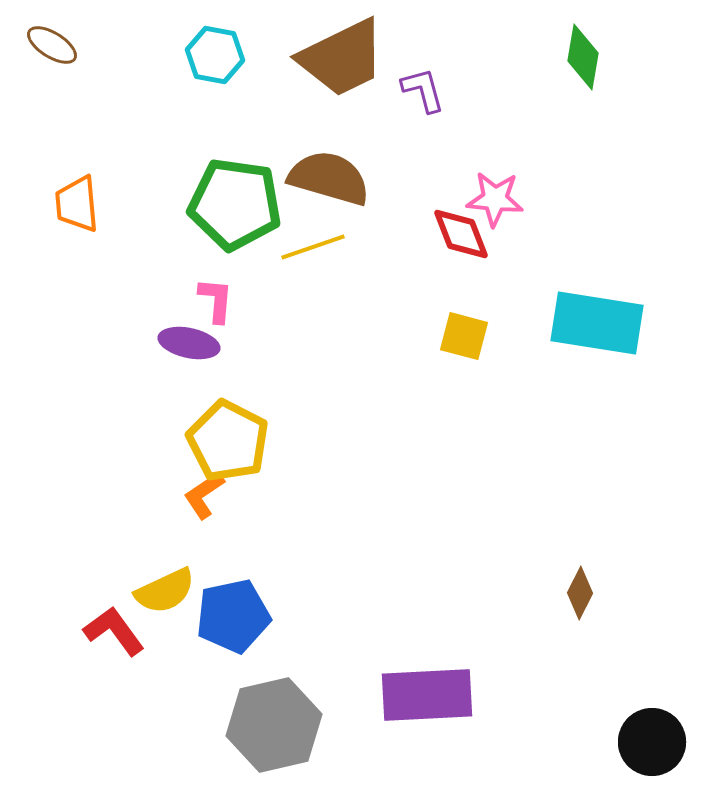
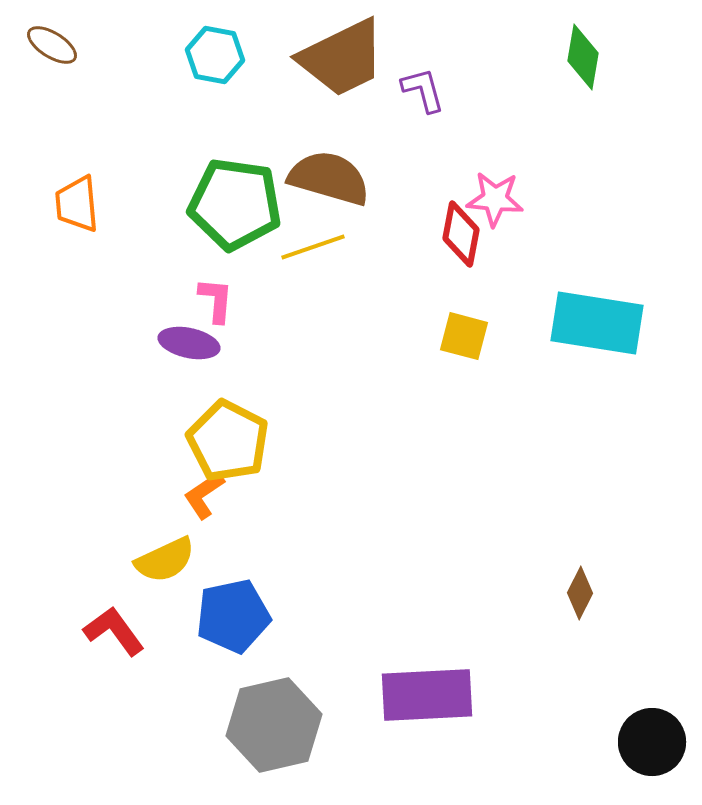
red diamond: rotated 32 degrees clockwise
yellow semicircle: moved 31 px up
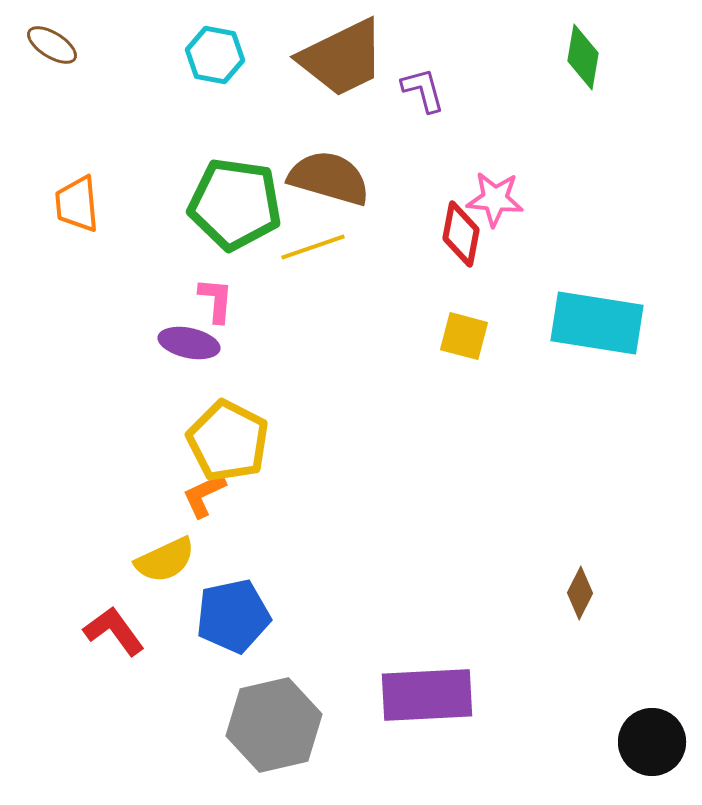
orange L-shape: rotated 9 degrees clockwise
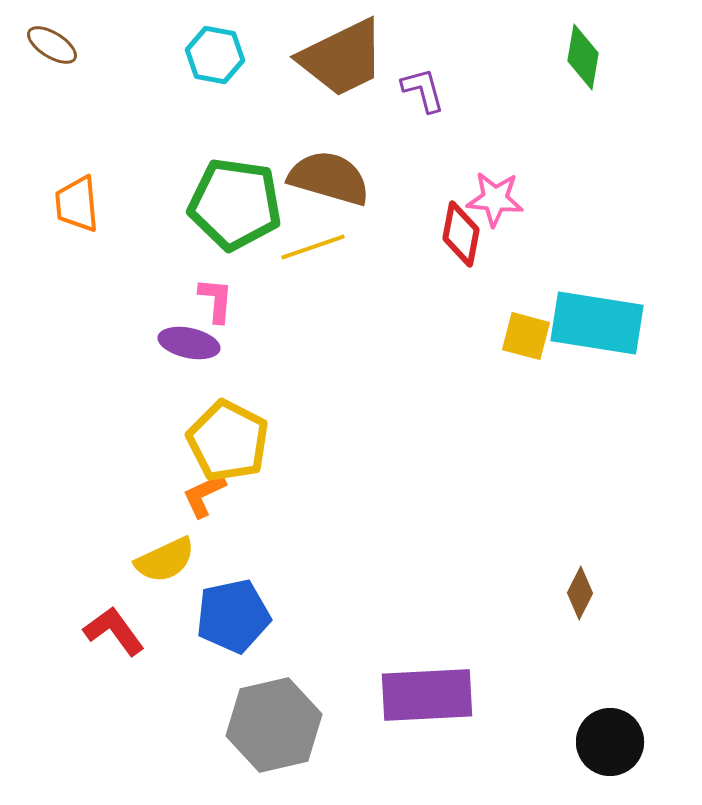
yellow square: moved 62 px right
black circle: moved 42 px left
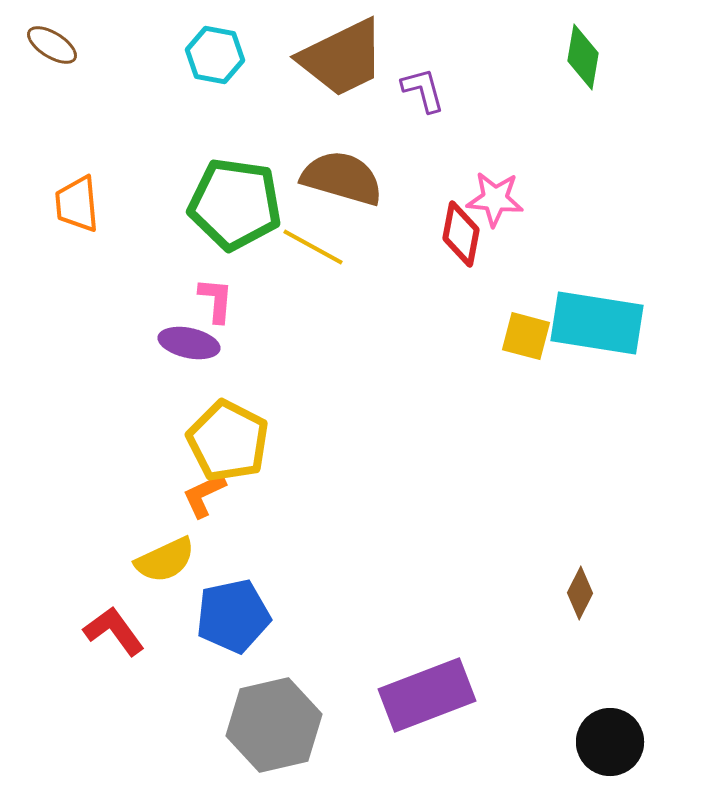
brown semicircle: moved 13 px right
yellow line: rotated 48 degrees clockwise
purple rectangle: rotated 18 degrees counterclockwise
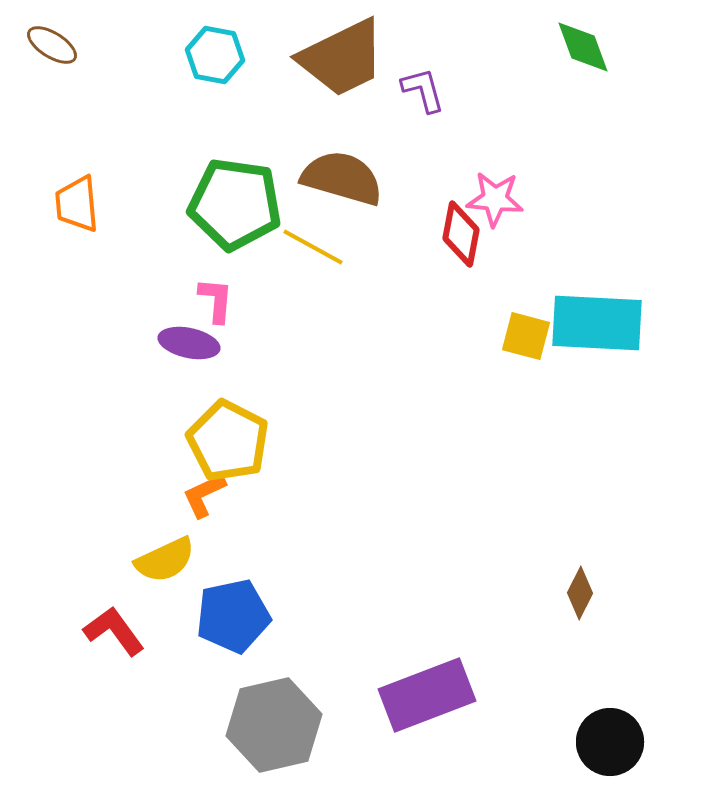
green diamond: moved 10 px up; rotated 30 degrees counterclockwise
cyan rectangle: rotated 6 degrees counterclockwise
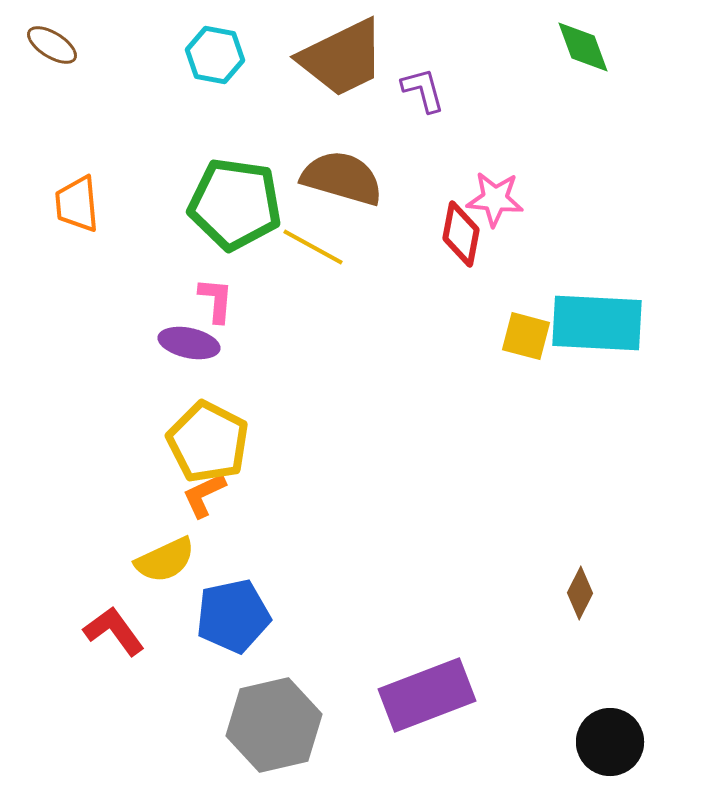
yellow pentagon: moved 20 px left, 1 px down
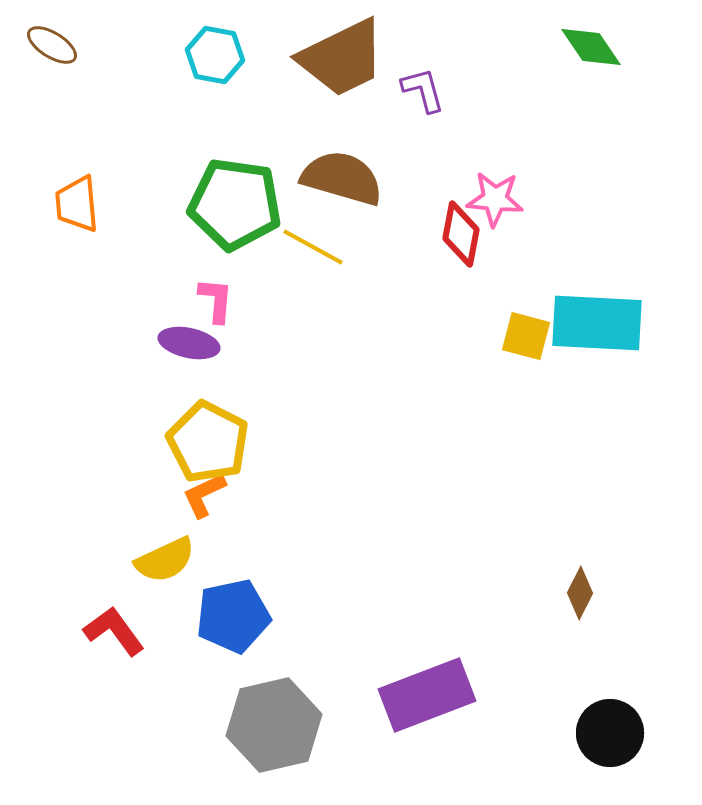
green diamond: moved 8 px right; rotated 14 degrees counterclockwise
black circle: moved 9 px up
